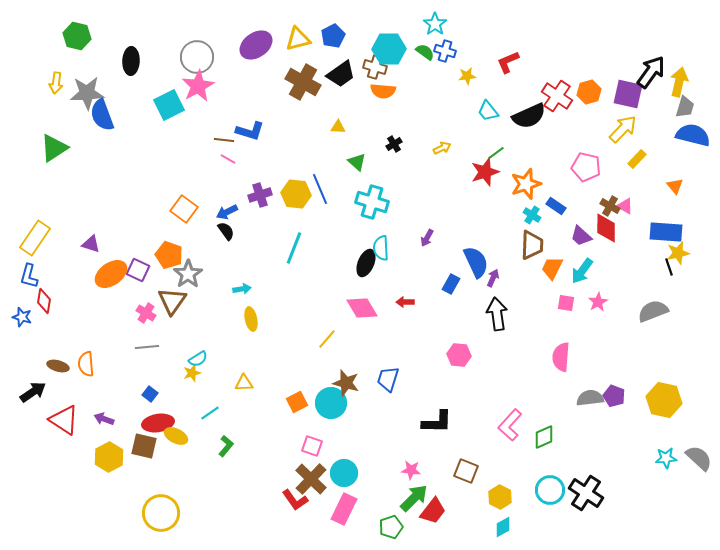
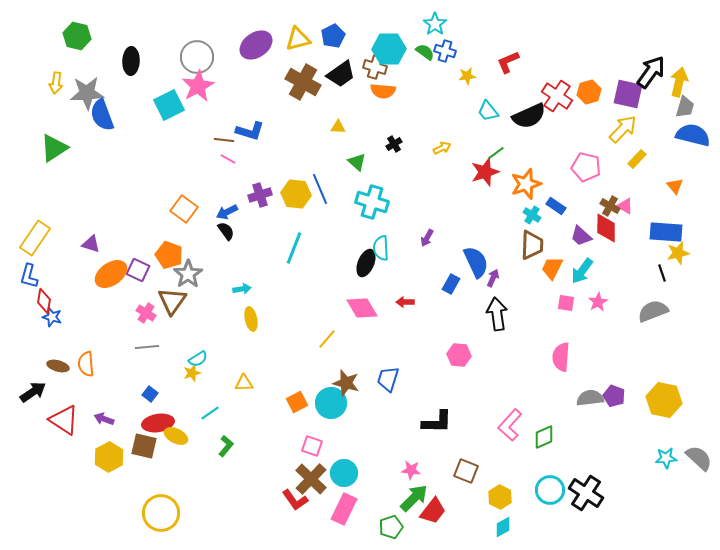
black line at (669, 267): moved 7 px left, 6 px down
blue star at (22, 317): moved 30 px right
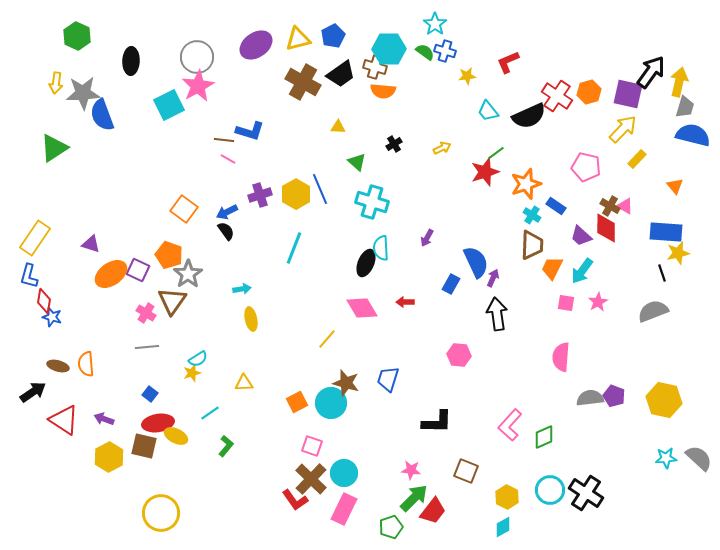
green hexagon at (77, 36): rotated 12 degrees clockwise
gray star at (87, 93): moved 4 px left
yellow hexagon at (296, 194): rotated 24 degrees clockwise
yellow hexagon at (500, 497): moved 7 px right
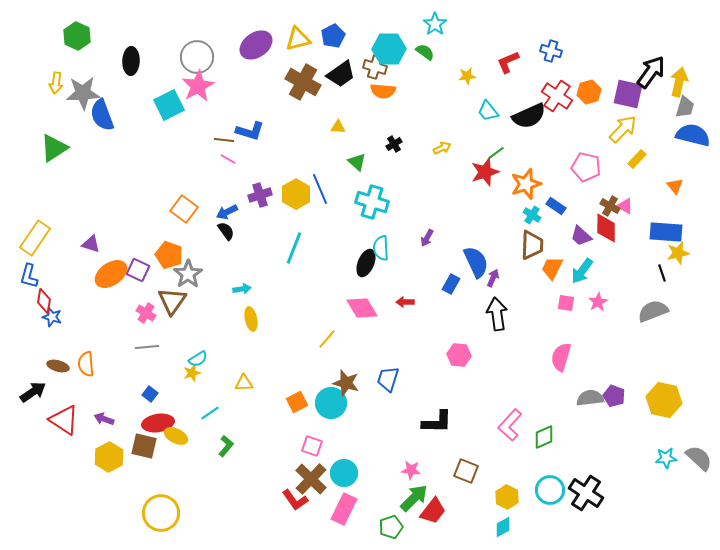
blue cross at (445, 51): moved 106 px right
pink semicircle at (561, 357): rotated 12 degrees clockwise
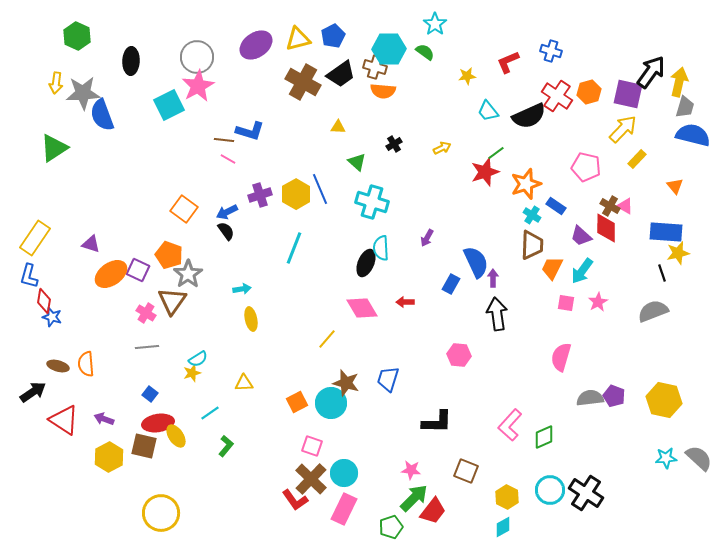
purple arrow at (493, 278): rotated 24 degrees counterclockwise
yellow ellipse at (176, 436): rotated 30 degrees clockwise
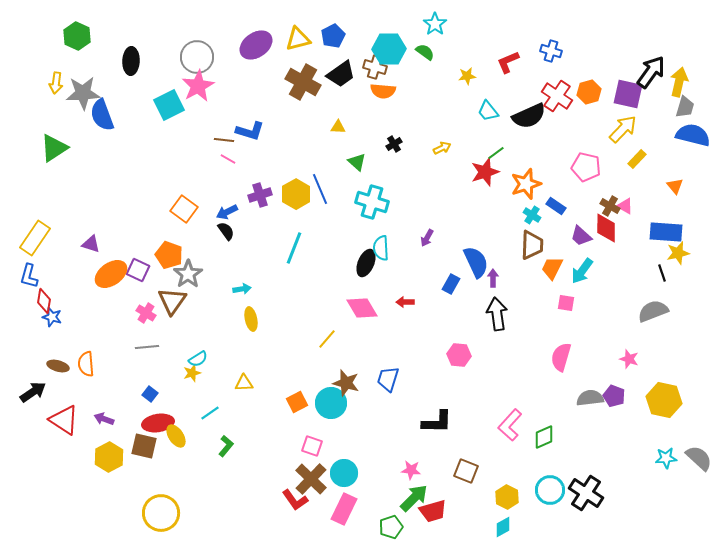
pink star at (598, 302): moved 31 px right, 57 px down; rotated 24 degrees counterclockwise
red trapezoid at (433, 511): rotated 36 degrees clockwise
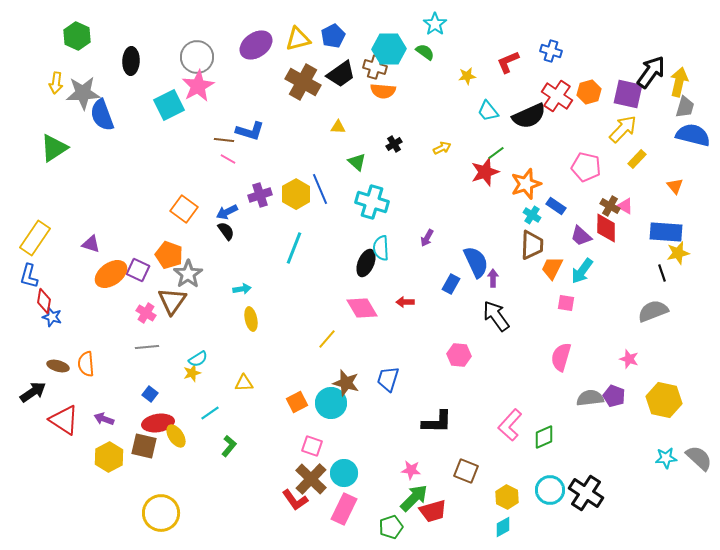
black arrow at (497, 314): moved 1 px left, 2 px down; rotated 28 degrees counterclockwise
green L-shape at (226, 446): moved 3 px right
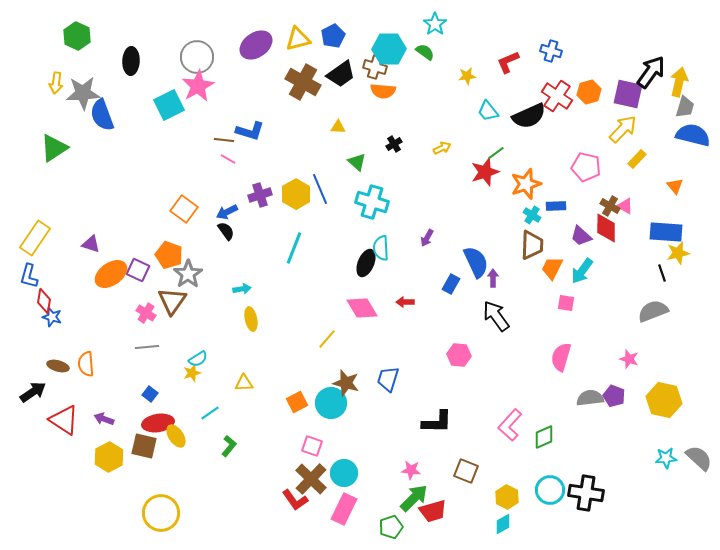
blue rectangle at (556, 206): rotated 36 degrees counterclockwise
black cross at (586, 493): rotated 24 degrees counterclockwise
cyan diamond at (503, 527): moved 3 px up
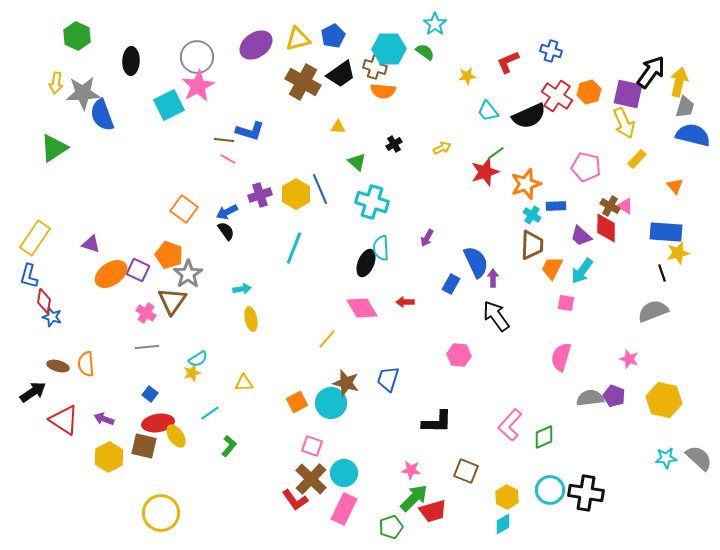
yellow arrow at (623, 129): moved 1 px right, 6 px up; rotated 112 degrees clockwise
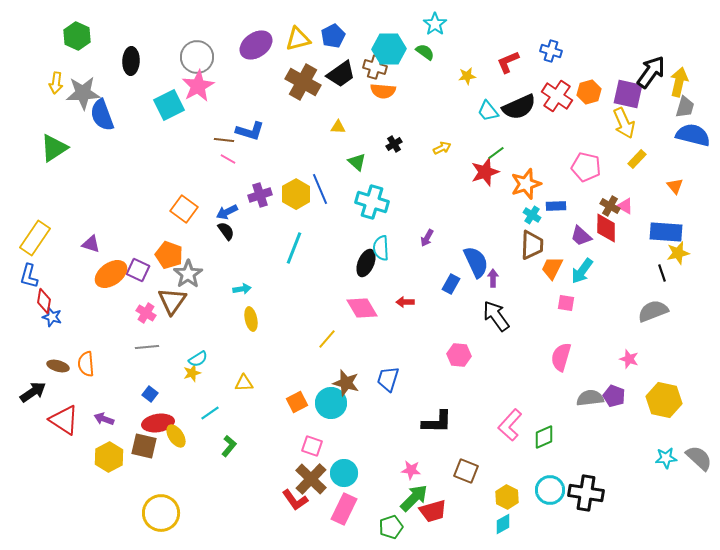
black semicircle at (529, 116): moved 10 px left, 9 px up
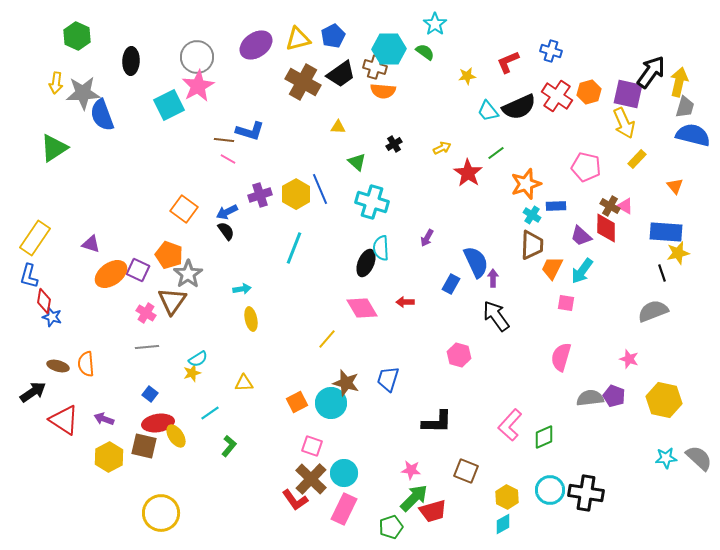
red star at (485, 172): moved 17 px left, 1 px down; rotated 20 degrees counterclockwise
pink hexagon at (459, 355): rotated 10 degrees clockwise
